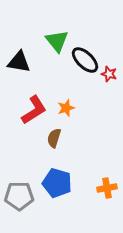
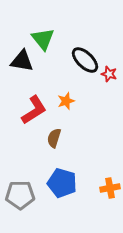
green triangle: moved 14 px left, 2 px up
black triangle: moved 3 px right, 1 px up
orange star: moved 7 px up
blue pentagon: moved 5 px right
orange cross: moved 3 px right
gray pentagon: moved 1 px right, 1 px up
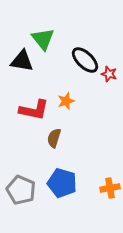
red L-shape: rotated 44 degrees clockwise
gray pentagon: moved 1 px right, 5 px up; rotated 24 degrees clockwise
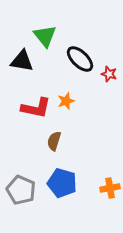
green triangle: moved 2 px right, 3 px up
black ellipse: moved 5 px left, 1 px up
red L-shape: moved 2 px right, 2 px up
brown semicircle: moved 3 px down
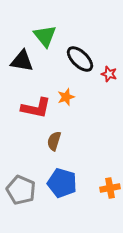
orange star: moved 4 px up
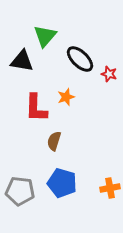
green triangle: rotated 20 degrees clockwise
red L-shape: rotated 80 degrees clockwise
gray pentagon: moved 1 px left, 1 px down; rotated 16 degrees counterclockwise
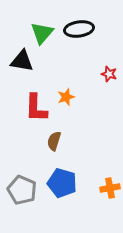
green triangle: moved 3 px left, 3 px up
black ellipse: moved 1 px left, 30 px up; rotated 52 degrees counterclockwise
gray pentagon: moved 2 px right, 1 px up; rotated 16 degrees clockwise
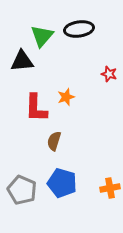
green triangle: moved 3 px down
black triangle: rotated 15 degrees counterclockwise
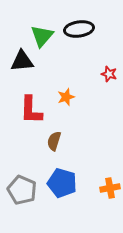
red L-shape: moved 5 px left, 2 px down
